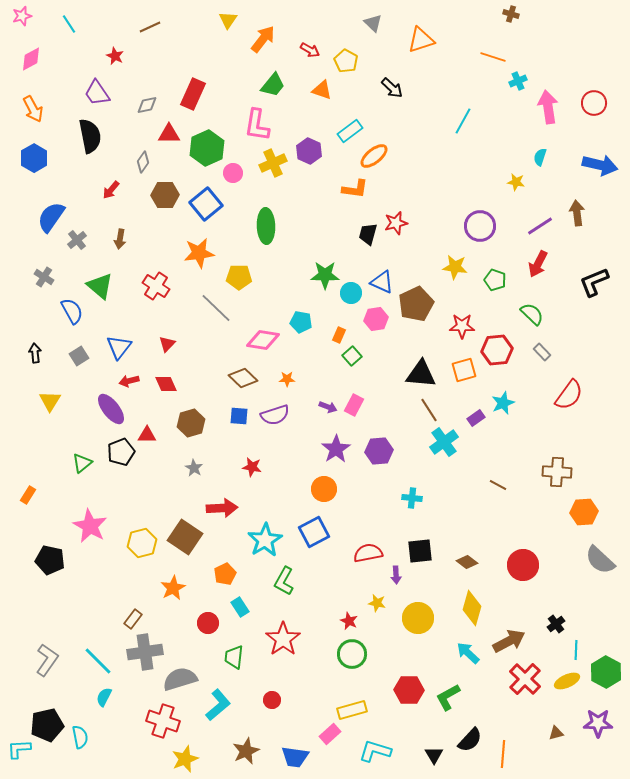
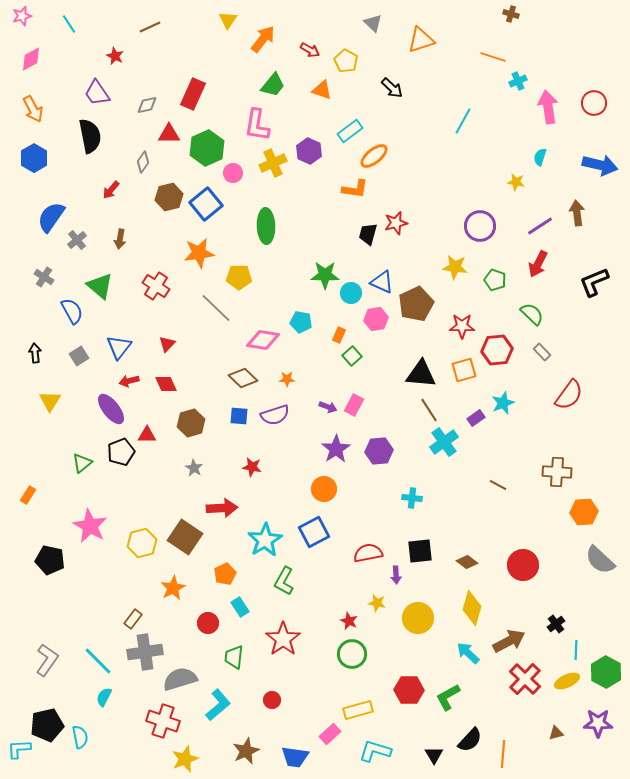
brown hexagon at (165, 195): moved 4 px right, 2 px down; rotated 12 degrees counterclockwise
yellow rectangle at (352, 710): moved 6 px right
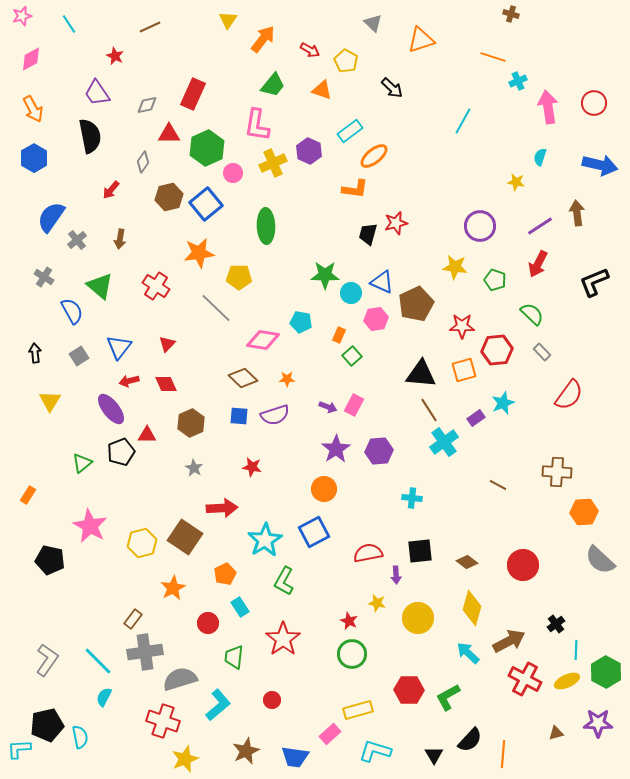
brown hexagon at (191, 423): rotated 8 degrees counterclockwise
red cross at (525, 679): rotated 16 degrees counterclockwise
